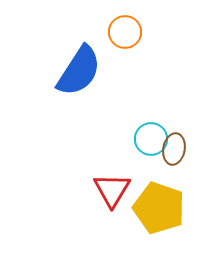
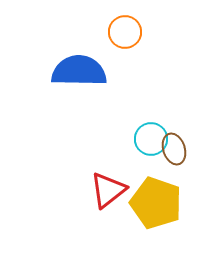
blue semicircle: rotated 122 degrees counterclockwise
brown ellipse: rotated 28 degrees counterclockwise
red triangle: moved 4 px left; rotated 21 degrees clockwise
yellow pentagon: moved 3 px left, 5 px up
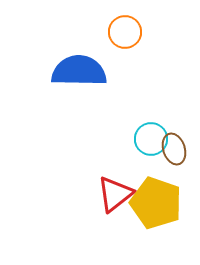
red triangle: moved 7 px right, 4 px down
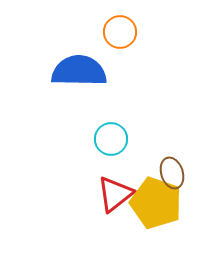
orange circle: moved 5 px left
cyan circle: moved 40 px left
brown ellipse: moved 2 px left, 24 px down
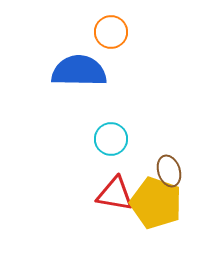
orange circle: moved 9 px left
brown ellipse: moved 3 px left, 2 px up
red triangle: rotated 48 degrees clockwise
